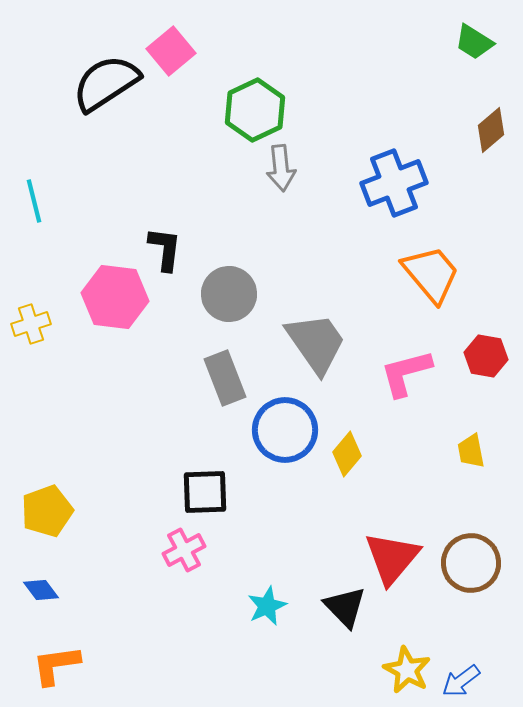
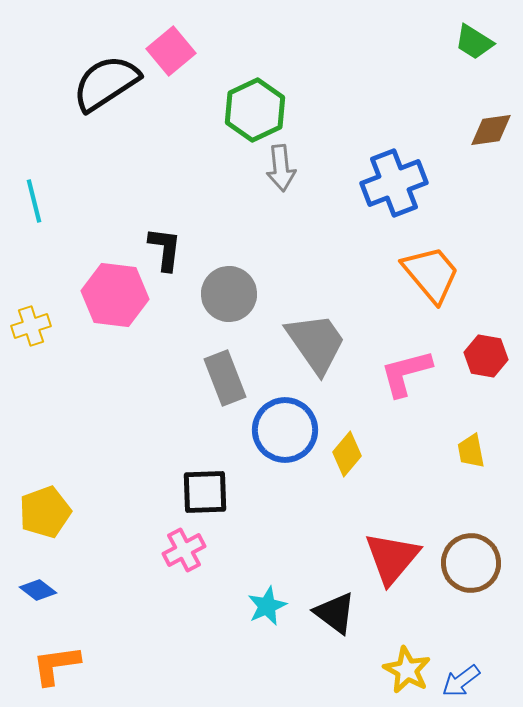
brown diamond: rotated 33 degrees clockwise
pink hexagon: moved 2 px up
yellow cross: moved 2 px down
yellow pentagon: moved 2 px left, 1 px down
blue diamond: moved 3 px left; rotated 15 degrees counterclockwise
black triangle: moved 10 px left, 6 px down; rotated 9 degrees counterclockwise
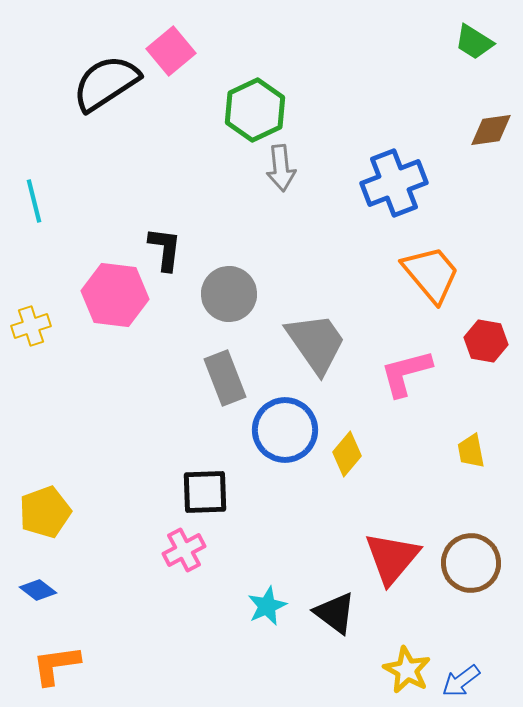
red hexagon: moved 15 px up
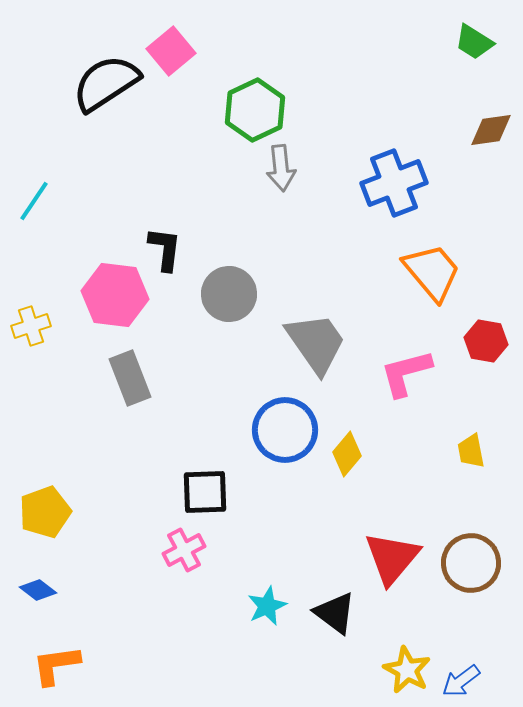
cyan line: rotated 48 degrees clockwise
orange trapezoid: moved 1 px right, 2 px up
gray rectangle: moved 95 px left
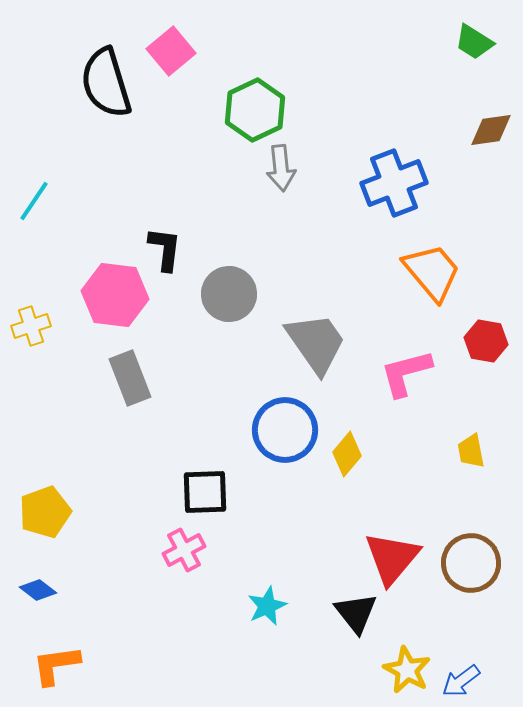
black semicircle: rotated 74 degrees counterclockwise
black triangle: moved 21 px right; rotated 15 degrees clockwise
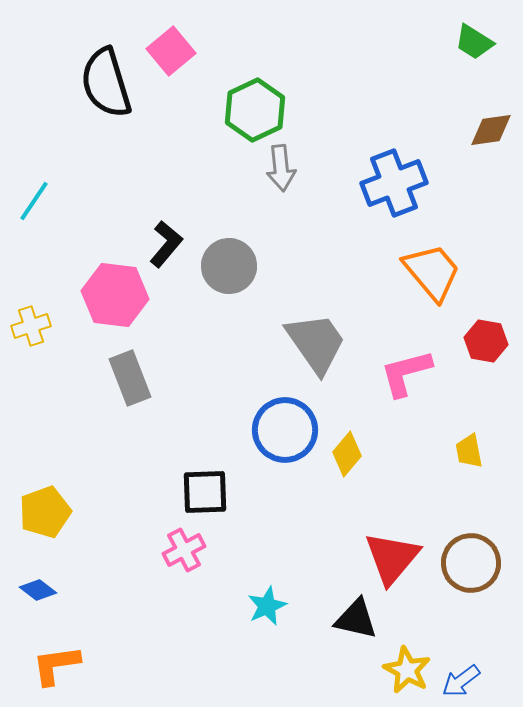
black L-shape: moved 1 px right, 5 px up; rotated 33 degrees clockwise
gray circle: moved 28 px up
yellow trapezoid: moved 2 px left
black triangle: moved 6 px down; rotated 39 degrees counterclockwise
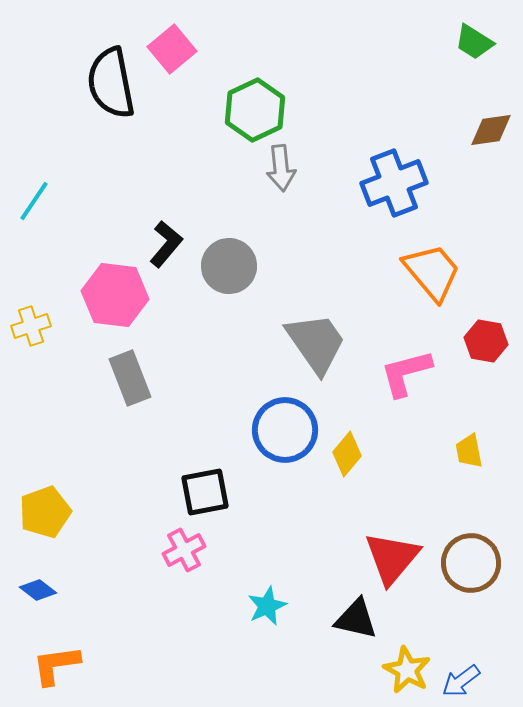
pink square: moved 1 px right, 2 px up
black semicircle: moved 5 px right; rotated 6 degrees clockwise
black square: rotated 9 degrees counterclockwise
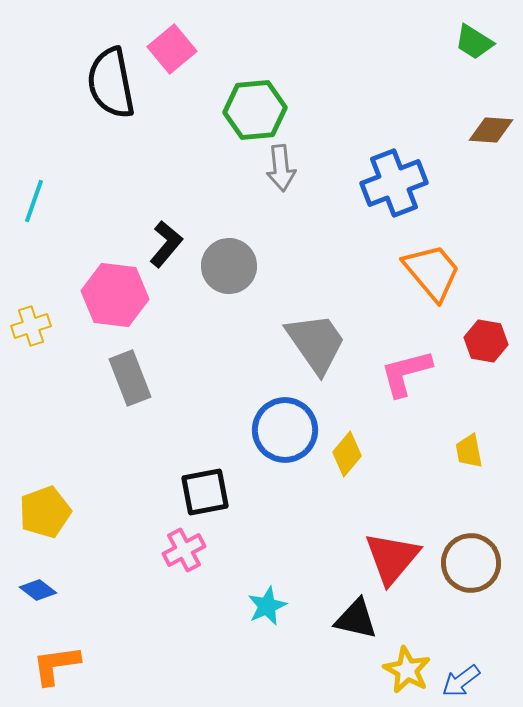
green hexagon: rotated 20 degrees clockwise
brown diamond: rotated 12 degrees clockwise
cyan line: rotated 15 degrees counterclockwise
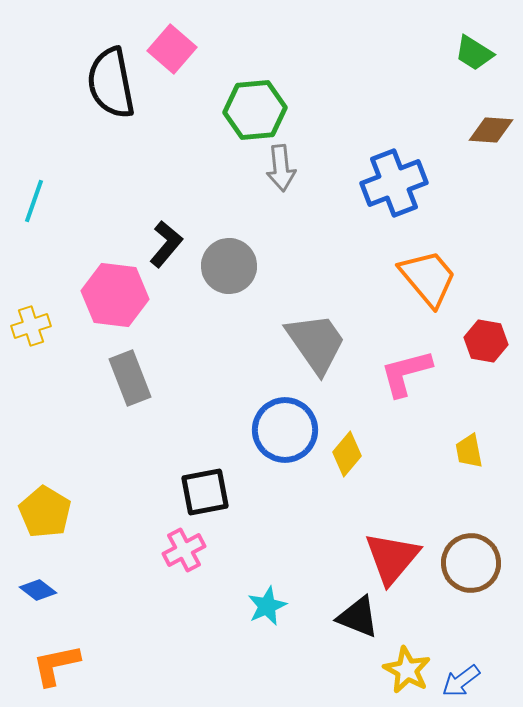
green trapezoid: moved 11 px down
pink square: rotated 9 degrees counterclockwise
orange trapezoid: moved 4 px left, 6 px down
yellow pentagon: rotated 21 degrees counterclockwise
black triangle: moved 2 px right, 2 px up; rotated 9 degrees clockwise
orange L-shape: rotated 4 degrees counterclockwise
